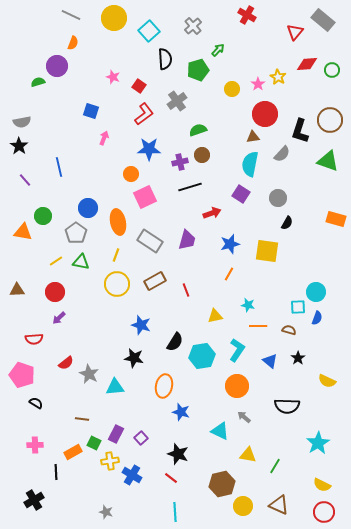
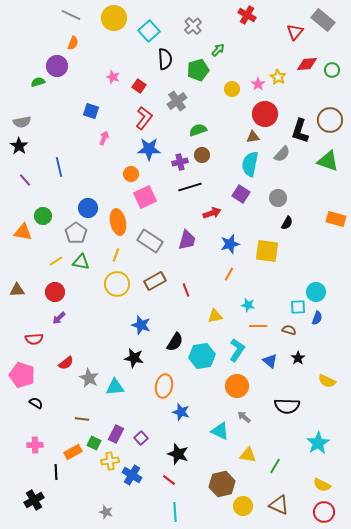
red L-shape at (144, 114): moved 4 px down; rotated 15 degrees counterclockwise
gray star at (89, 374): moved 4 px down
red line at (171, 478): moved 2 px left, 2 px down
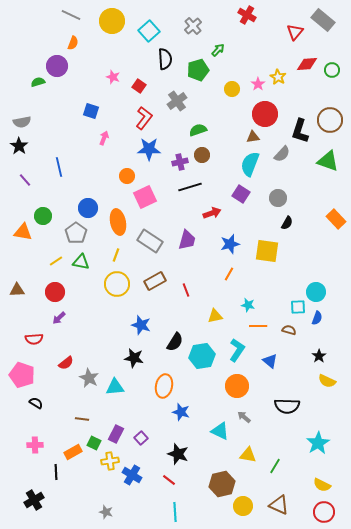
yellow circle at (114, 18): moved 2 px left, 3 px down
cyan semicircle at (250, 164): rotated 10 degrees clockwise
orange circle at (131, 174): moved 4 px left, 2 px down
orange rectangle at (336, 219): rotated 30 degrees clockwise
black star at (298, 358): moved 21 px right, 2 px up
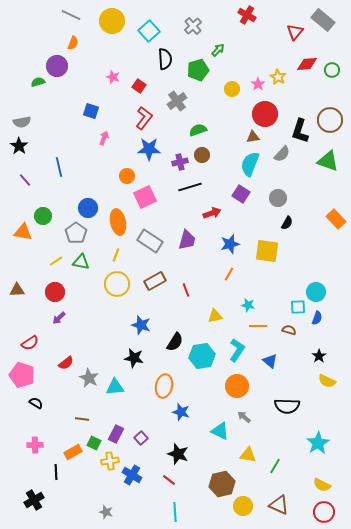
red semicircle at (34, 339): moved 4 px left, 4 px down; rotated 30 degrees counterclockwise
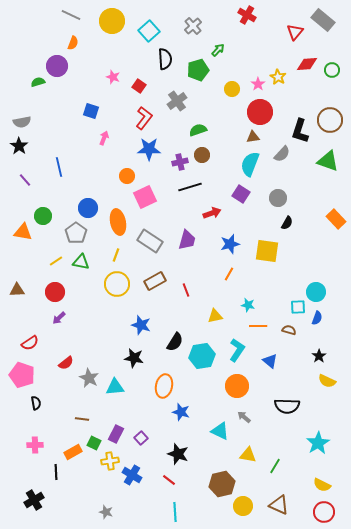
red circle at (265, 114): moved 5 px left, 2 px up
black semicircle at (36, 403): rotated 48 degrees clockwise
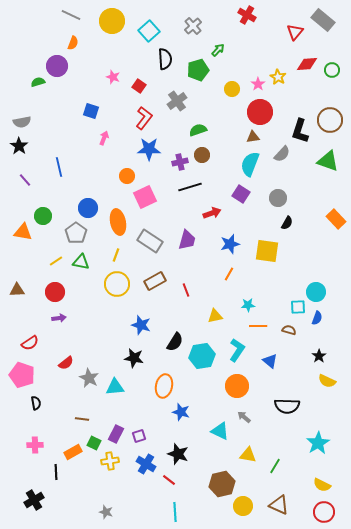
cyan star at (248, 305): rotated 16 degrees counterclockwise
purple arrow at (59, 318): rotated 144 degrees counterclockwise
purple square at (141, 438): moved 2 px left, 2 px up; rotated 24 degrees clockwise
blue cross at (132, 475): moved 14 px right, 11 px up
